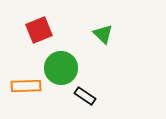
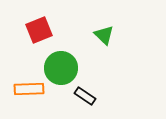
green triangle: moved 1 px right, 1 px down
orange rectangle: moved 3 px right, 3 px down
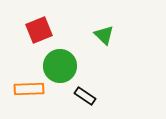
green circle: moved 1 px left, 2 px up
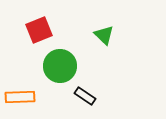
orange rectangle: moved 9 px left, 8 px down
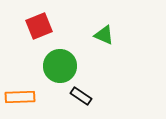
red square: moved 4 px up
green triangle: rotated 20 degrees counterclockwise
black rectangle: moved 4 px left
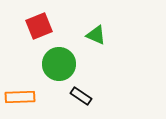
green triangle: moved 8 px left
green circle: moved 1 px left, 2 px up
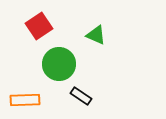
red square: rotated 12 degrees counterclockwise
orange rectangle: moved 5 px right, 3 px down
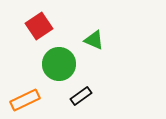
green triangle: moved 2 px left, 5 px down
black rectangle: rotated 70 degrees counterclockwise
orange rectangle: rotated 24 degrees counterclockwise
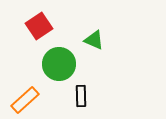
black rectangle: rotated 55 degrees counterclockwise
orange rectangle: rotated 16 degrees counterclockwise
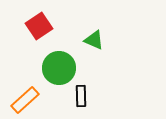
green circle: moved 4 px down
